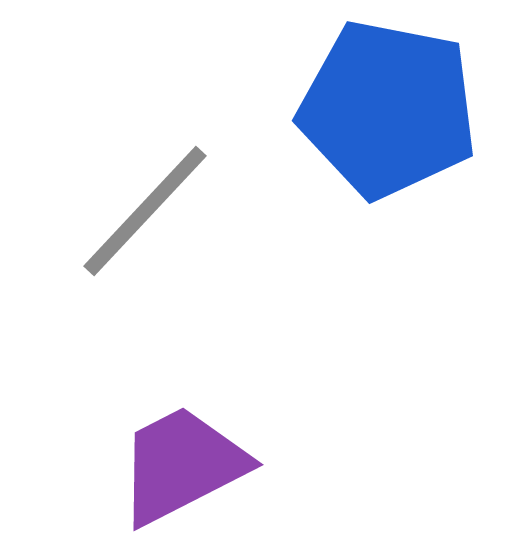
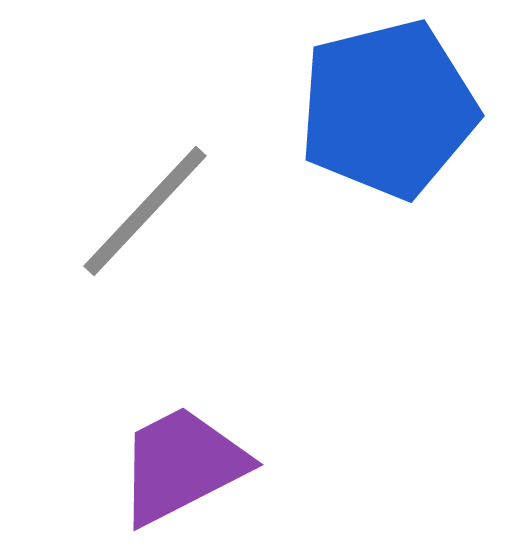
blue pentagon: rotated 25 degrees counterclockwise
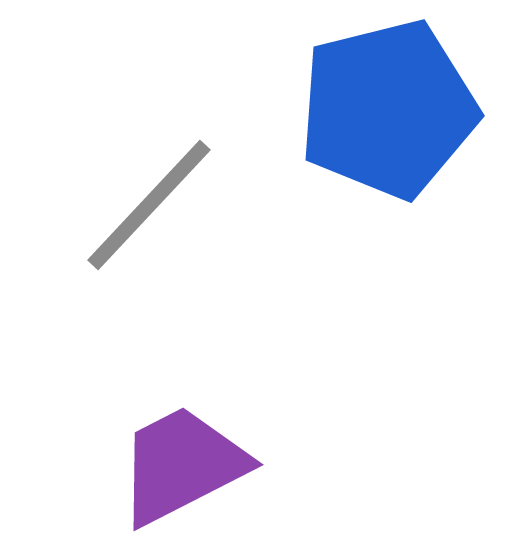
gray line: moved 4 px right, 6 px up
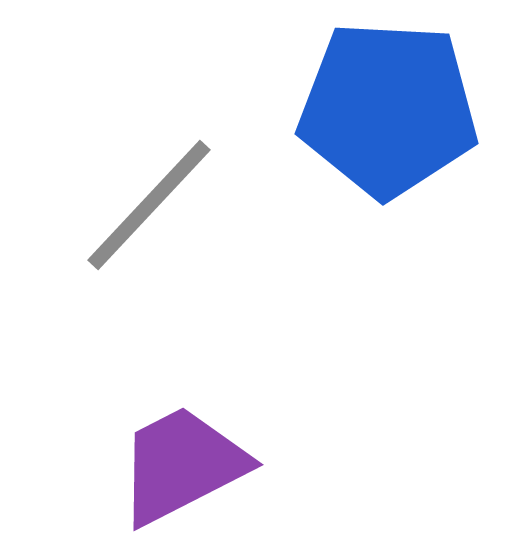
blue pentagon: rotated 17 degrees clockwise
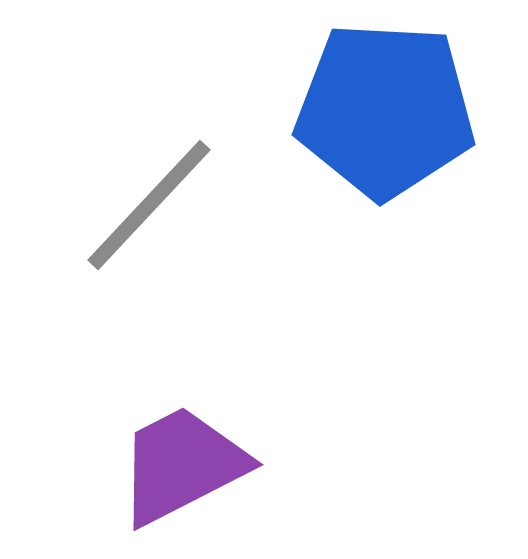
blue pentagon: moved 3 px left, 1 px down
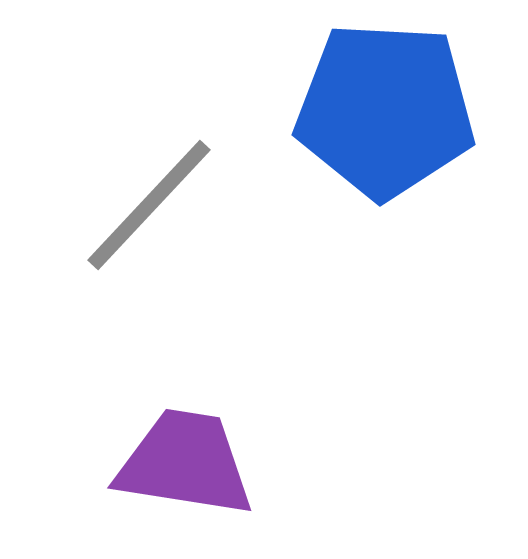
purple trapezoid: moved 3 px right, 2 px up; rotated 36 degrees clockwise
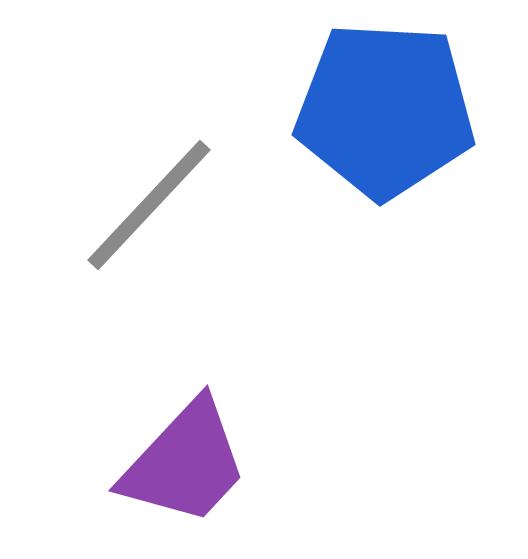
purple trapezoid: rotated 124 degrees clockwise
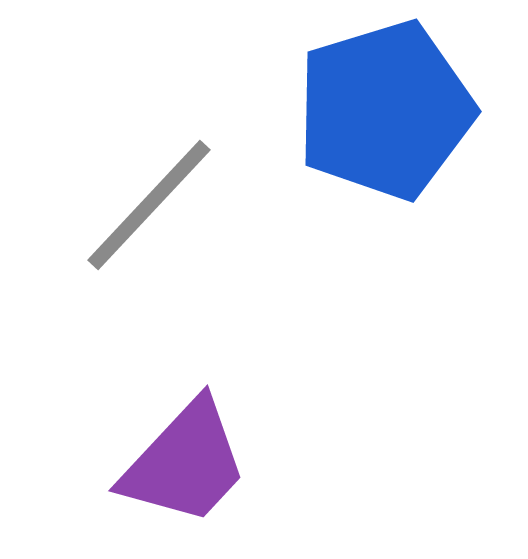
blue pentagon: rotated 20 degrees counterclockwise
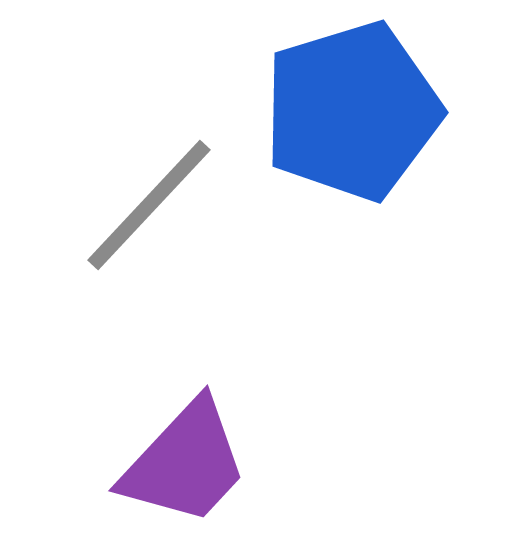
blue pentagon: moved 33 px left, 1 px down
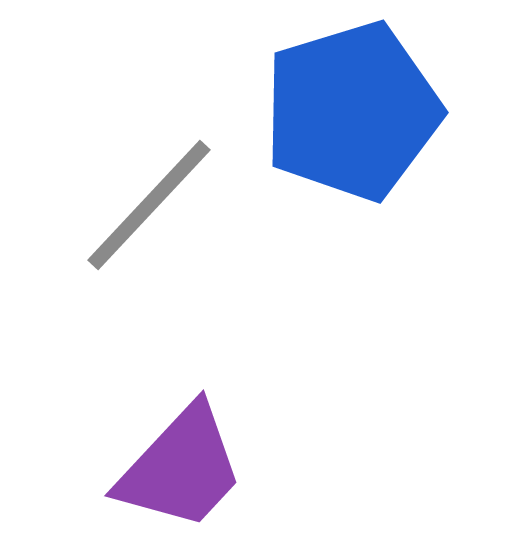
purple trapezoid: moved 4 px left, 5 px down
